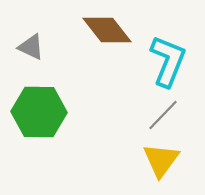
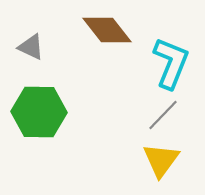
cyan L-shape: moved 3 px right, 2 px down
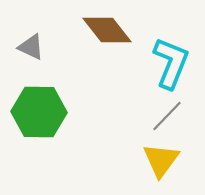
gray line: moved 4 px right, 1 px down
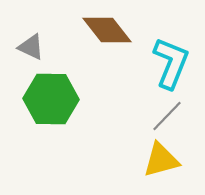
green hexagon: moved 12 px right, 13 px up
yellow triangle: rotated 39 degrees clockwise
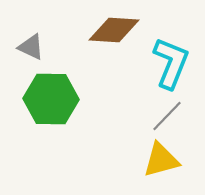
brown diamond: moved 7 px right; rotated 48 degrees counterclockwise
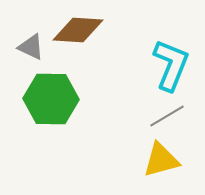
brown diamond: moved 36 px left
cyan L-shape: moved 2 px down
gray line: rotated 15 degrees clockwise
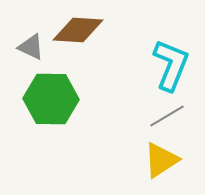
yellow triangle: rotated 18 degrees counterclockwise
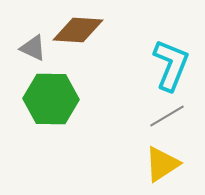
gray triangle: moved 2 px right, 1 px down
yellow triangle: moved 1 px right, 4 px down
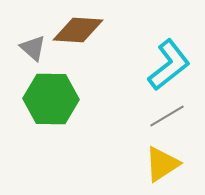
gray triangle: rotated 16 degrees clockwise
cyan L-shape: moved 2 px left; rotated 30 degrees clockwise
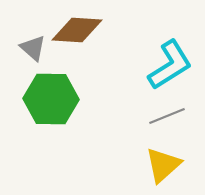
brown diamond: moved 1 px left
cyan L-shape: moved 1 px right; rotated 6 degrees clockwise
gray line: rotated 9 degrees clockwise
yellow triangle: moved 1 px right, 1 px down; rotated 9 degrees counterclockwise
